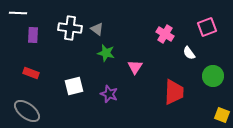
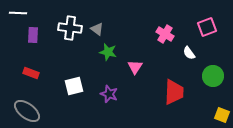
green star: moved 2 px right, 1 px up
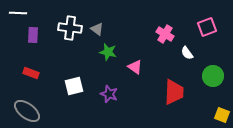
white semicircle: moved 2 px left
pink triangle: rotated 28 degrees counterclockwise
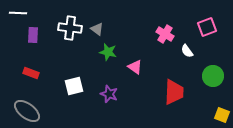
white semicircle: moved 2 px up
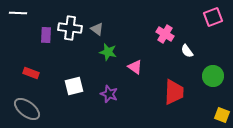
pink square: moved 6 px right, 10 px up
purple rectangle: moved 13 px right
gray ellipse: moved 2 px up
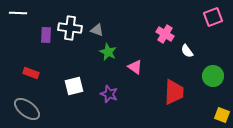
gray triangle: moved 1 px down; rotated 16 degrees counterclockwise
green star: rotated 12 degrees clockwise
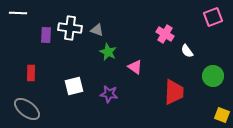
red rectangle: rotated 70 degrees clockwise
purple star: rotated 12 degrees counterclockwise
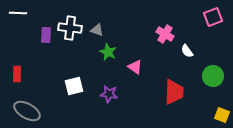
red rectangle: moved 14 px left, 1 px down
gray ellipse: moved 2 px down; rotated 8 degrees counterclockwise
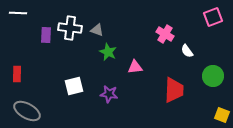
pink triangle: rotated 42 degrees counterclockwise
red trapezoid: moved 2 px up
